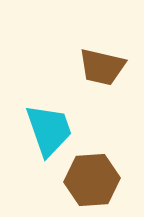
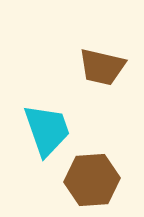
cyan trapezoid: moved 2 px left
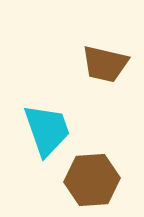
brown trapezoid: moved 3 px right, 3 px up
